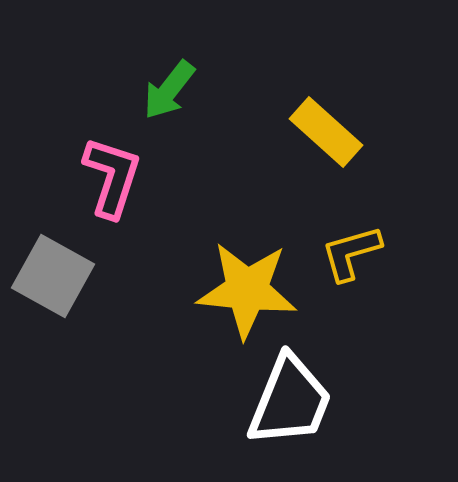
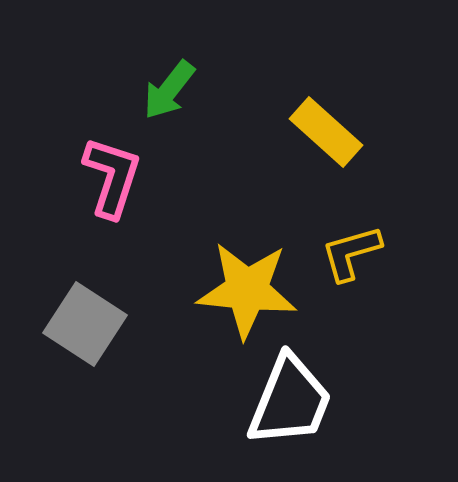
gray square: moved 32 px right, 48 px down; rotated 4 degrees clockwise
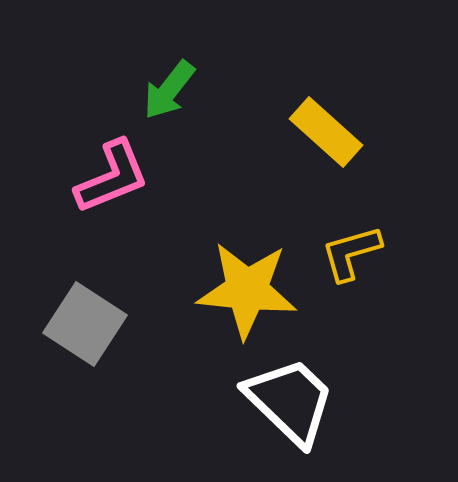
pink L-shape: rotated 50 degrees clockwise
white trapezoid: rotated 68 degrees counterclockwise
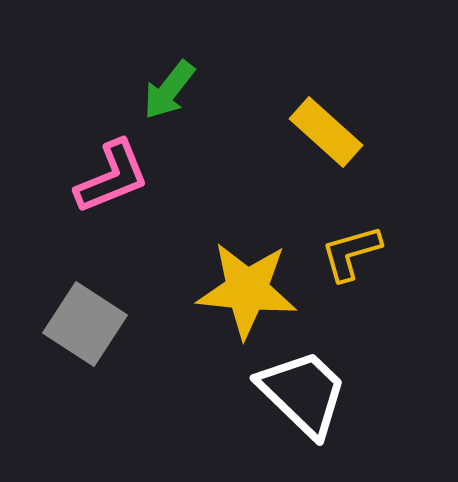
white trapezoid: moved 13 px right, 8 px up
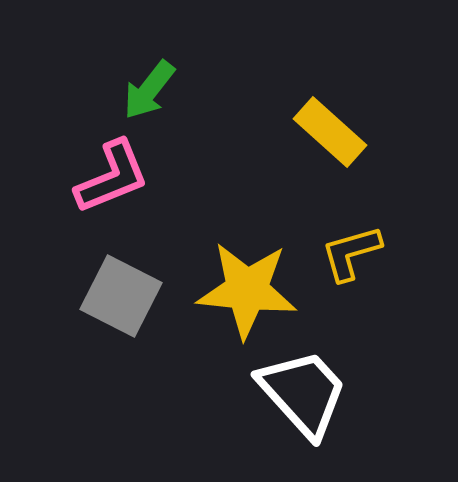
green arrow: moved 20 px left
yellow rectangle: moved 4 px right
gray square: moved 36 px right, 28 px up; rotated 6 degrees counterclockwise
white trapezoid: rotated 4 degrees clockwise
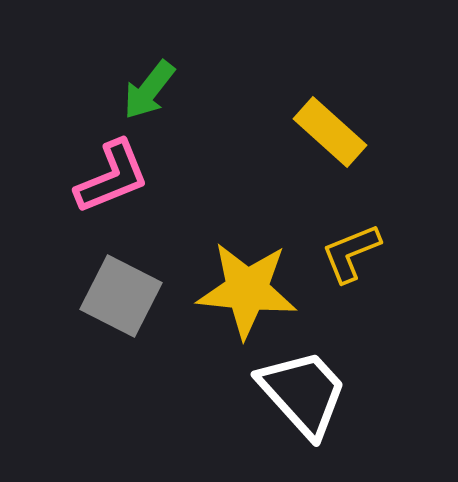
yellow L-shape: rotated 6 degrees counterclockwise
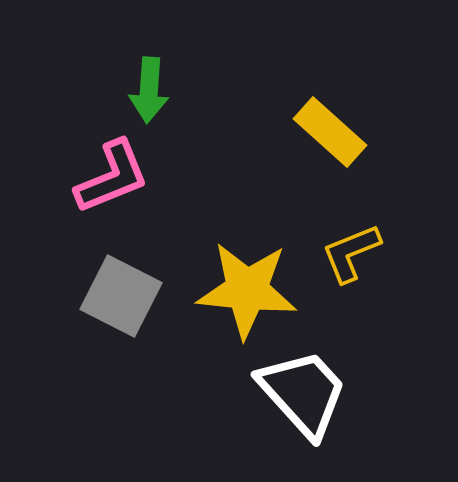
green arrow: rotated 34 degrees counterclockwise
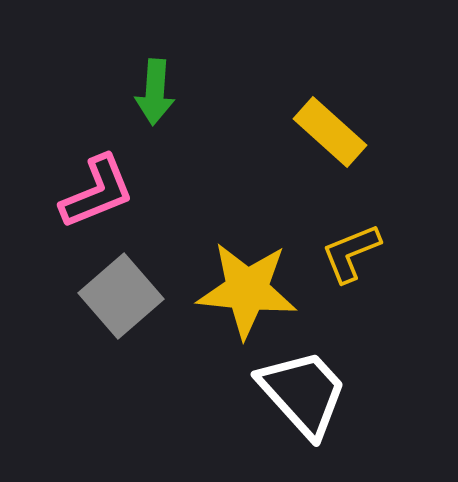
green arrow: moved 6 px right, 2 px down
pink L-shape: moved 15 px left, 15 px down
gray square: rotated 22 degrees clockwise
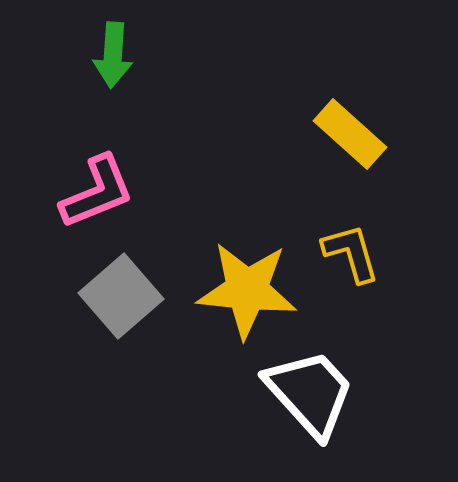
green arrow: moved 42 px left, 37 px up
yellow rectangle: moved 20 px right, 2 px down
yellow L-shape: rotated 96 degrees clockwise
white trapezoid: moved 7 px right
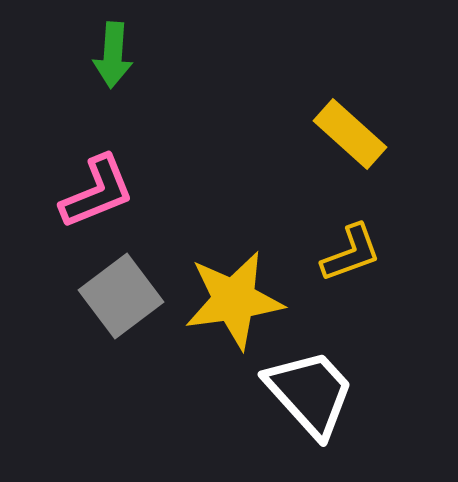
yellow L-shape: rotated 86 degrees clockwise
yellow star: moved 13 px left, 10 px down; rotated 14 degrees counterclockwise
gray square: rotated 4 degrees clockwise
